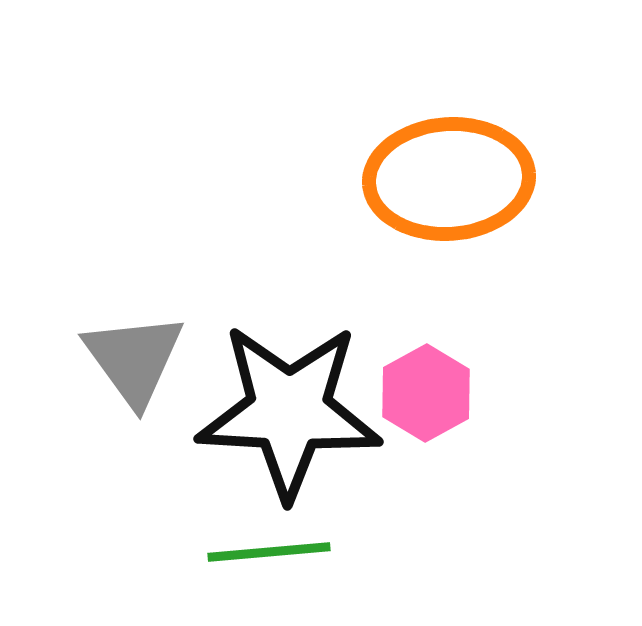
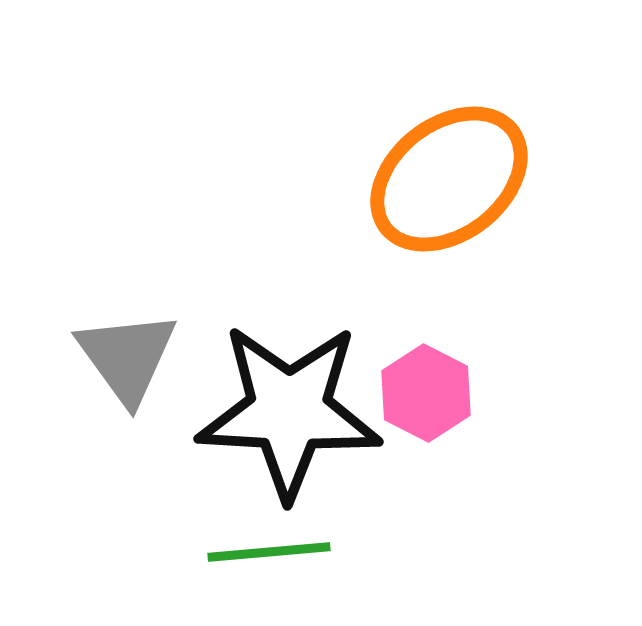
orange ellipse: rotated 34 degrees counterclockwise
gray triangle: moved 7 px left, 2 px up
pink hexagon: rotated 4 degrees counterclockwise
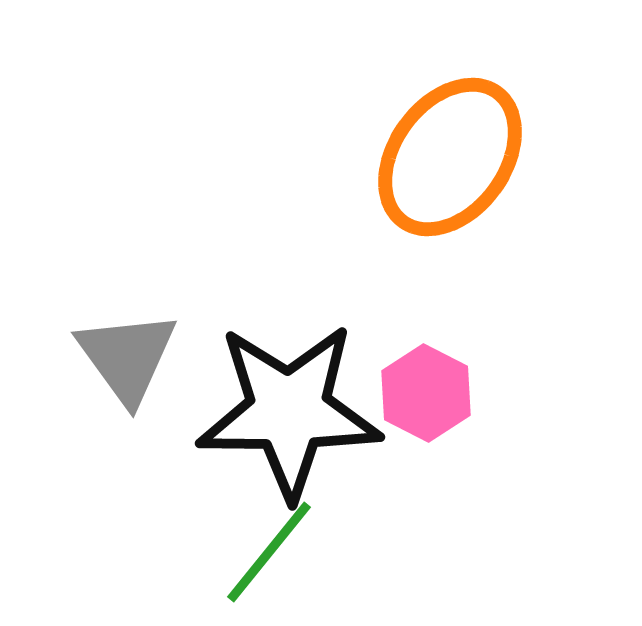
orange ellipse: moved 1 px right, 22 px up; rotated 16 degrees counterclockwise
black star: rotated 3 degrees counterclockwise
green line: rotated 46 degrees counterclockwise
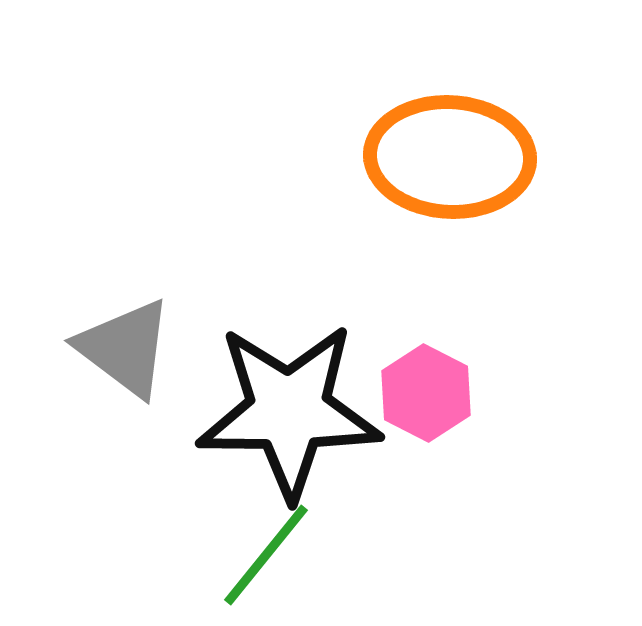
orange ellipse: rotated 57 degrees clockwise
gray triangle: moved 2 px left, 9 px up; rotated 17 degrees counterclockwise
green line: moved 3 px left, 3 px down
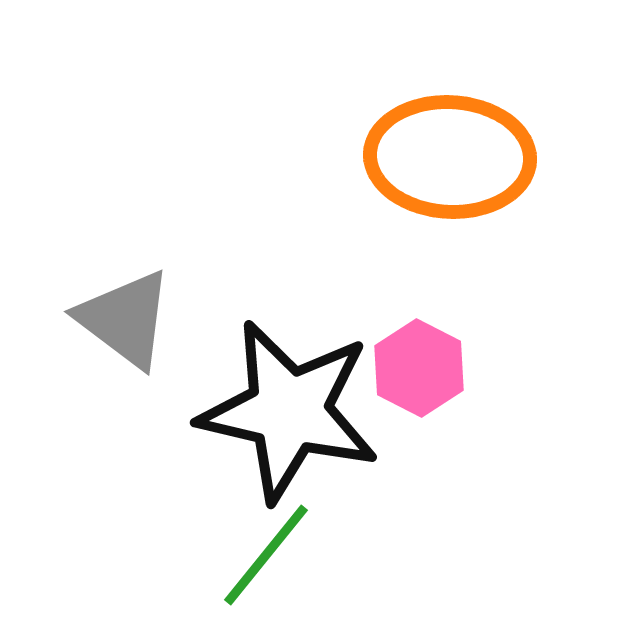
gray triangle: moved 29 px up
pink hexagon: moved 7 px left, 25 px up
black star: rotated 13 degrees clockwise
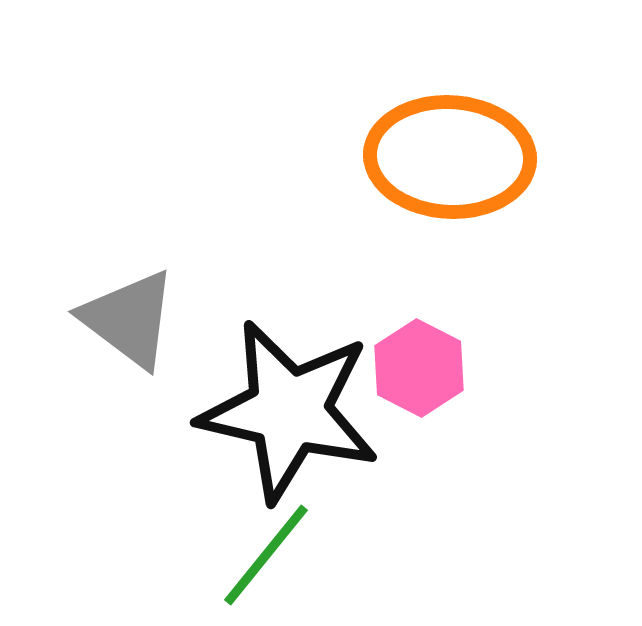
gray triangle: moved 4 px right
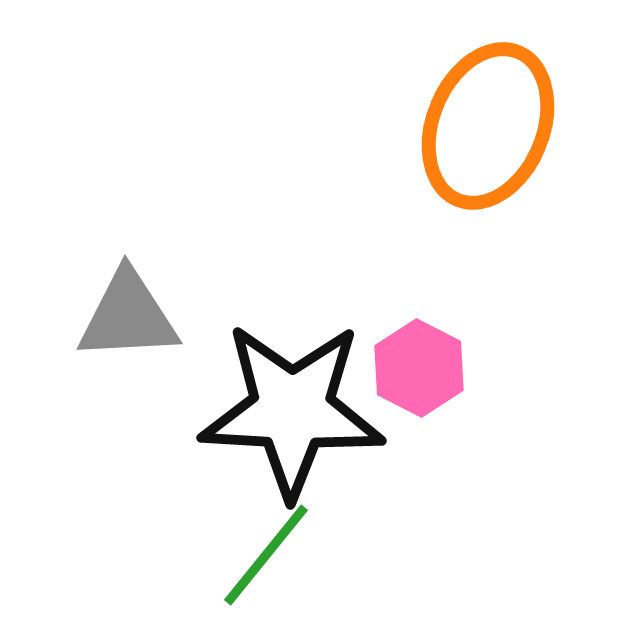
orange ellipse: moved 38 px right, 31 px up; rotated 71 degrees counterclockwise
gray triangle: moved 1 px left, 3 px up; rotated 40 degrees counterclockwise
black star: moved 3 px right, 1 px up; rotated 10 degrees counterclockwise
